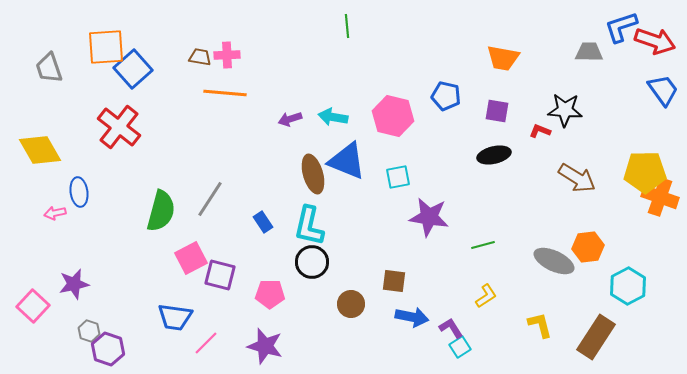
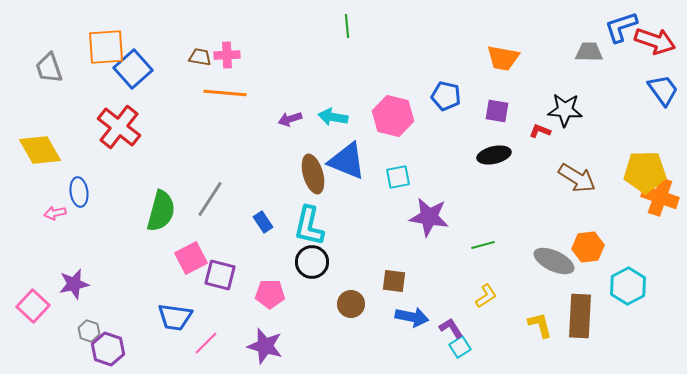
brown rectangle at (596, 337): moved 16 px left, 21 px up; rotated 30 degrees counterclockwise
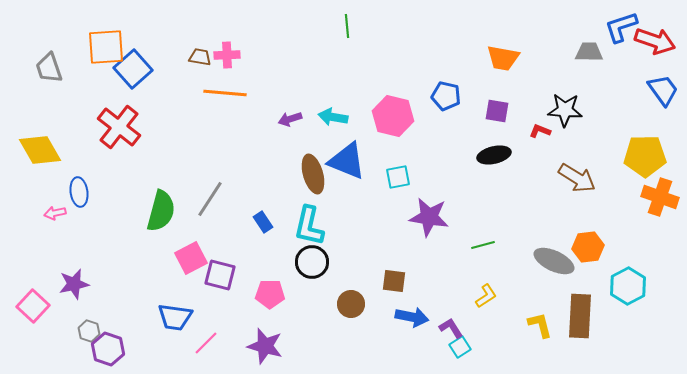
yellow pentagon at (645, 172): moved 16 px up
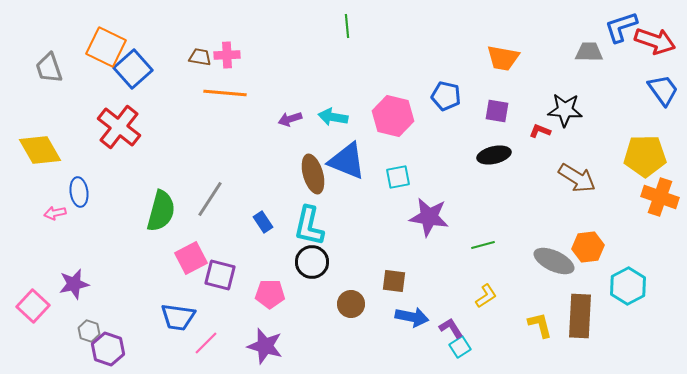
orange square at (106, 47): rotated 30 degrees clockwise
blue trapezoid at (175, 317): moved 3 px right
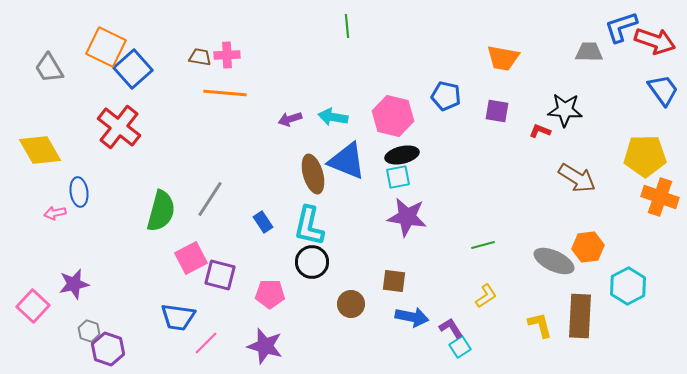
gray trapezoid at (49, 68): rotated 12 degrees counterclockwise
black ellipse at (494, 155): moved 92 px left
purple star at (429, 217): moved 22 px left
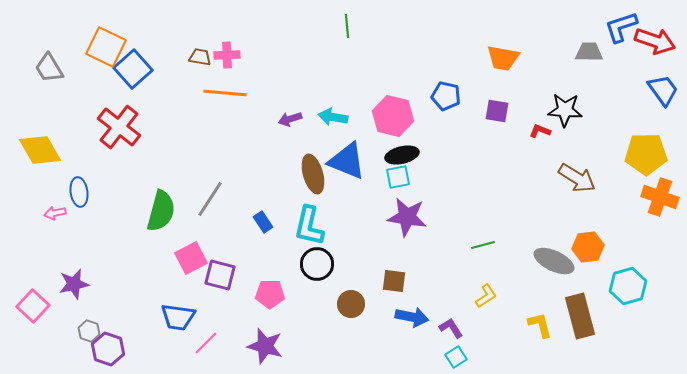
yellow pentagon at (645, 156): moved 1 px right, 2 px up
black circle at (312, 262): moved 5 px right, 2 px down
cyan hexagon at (628, 286): rotated 12 degrees clockwise
brown rectangle at (580, 316): rotated 18 degrees counterclockwise
cyan square at (460, 347): moved 4 px left, 10 px down
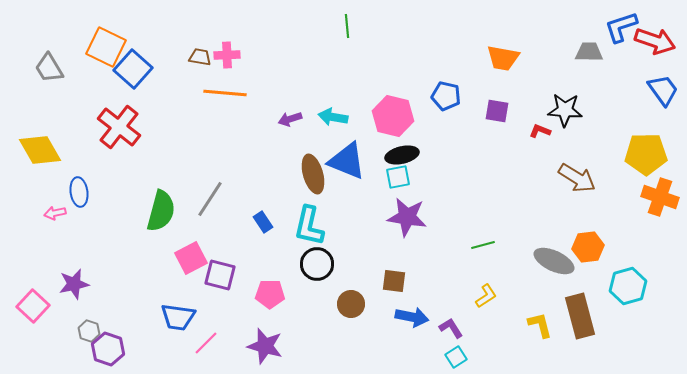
blue square at (133, 69): rotated 6 degrees counterclockwise
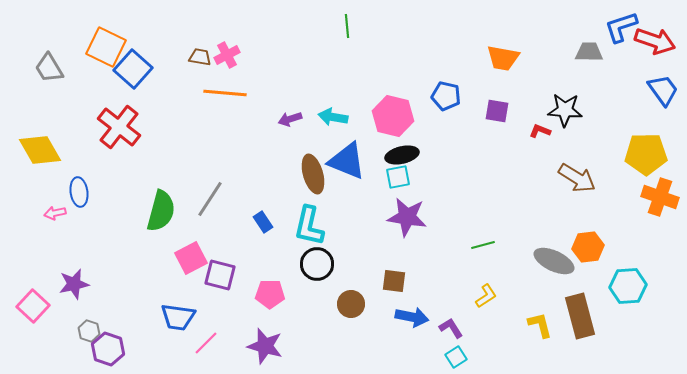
pink cross at (227, 55): rotated 25 degrees counterclockwise
cyan hexagon at (628, 286): rotated 12 degrees clockwise
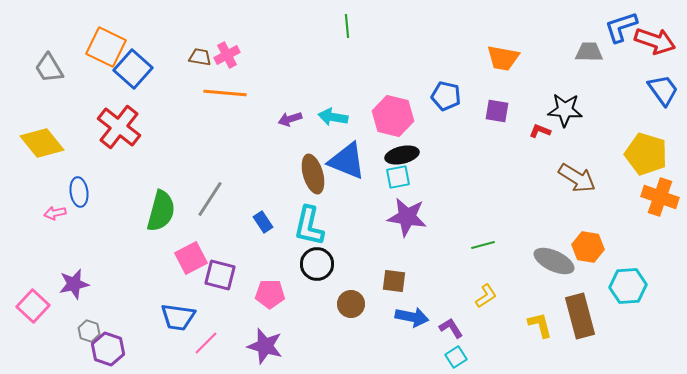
yellow diamond at (40, 150): moved 2 px right, 7 px up; rotated 9 degrees counterclockwise
yellow pentagon at (646, 154): rotated 18 degrees clockwise
orange hexagon at (588, 247): rotated 16 degrees clockwise
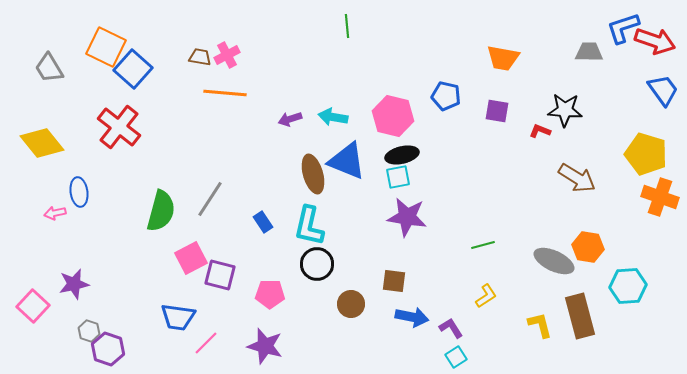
blue L-shape at (621, 27): moved 2 px right, 1 px down
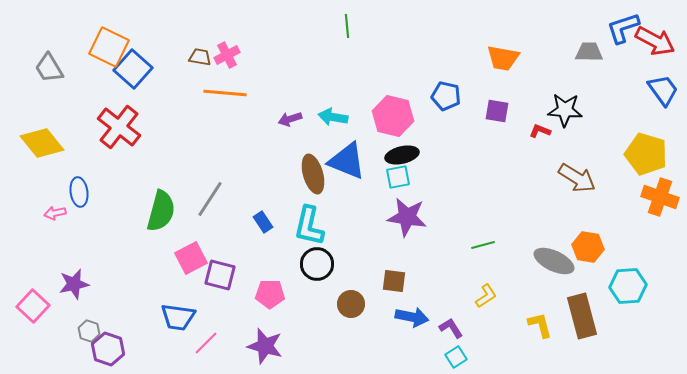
red arrow at (655, 41): rotated 9 degrees clockwise
orange square at (106, 47): moved 3 px right
brown rectangle at (580, 316): moved 2 px right
